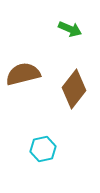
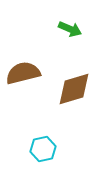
brown semicircle: moved 1 px up
brown diamond: rotated 36 degrees clockwise
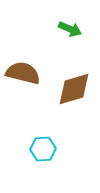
brown semicircle: rotated 28 degrees clockwise
cyan hexagon: rotated 10 degrees clockwise
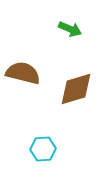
brown diamond: moved 2 px right
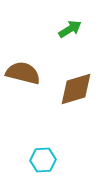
green arrow: rotated 55 degrees counterclockwise
cyan hexagon: moved 11 px down
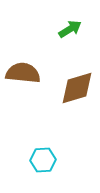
brown semicircle: rotated 8 degrees counterclockwise
brown diamond: moved 1 px right, 1 px up
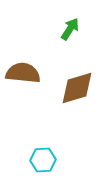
green arrow: rotated 25 degrees counterclockwise
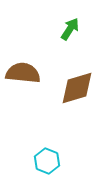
cyan hexagon: moved 4 px right, 1 px down; rotated 25 degrees clockwise
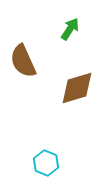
brown semicircle: moved 12 px up; rotated 120 degrees counterclockwise
cyan hexagon: moved 1 px left, 2 px down
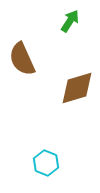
green arrow: moved 8 px up
brown semicircle: moved 1 px left, 2 px up
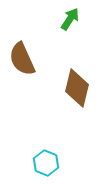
green arrow: moved 2 px up
brown diamond: rotated 60 degrees counterclockwise
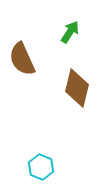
green arrow: moved 13 px down
cyan hexagon: moved 5 px left, 4 px down
